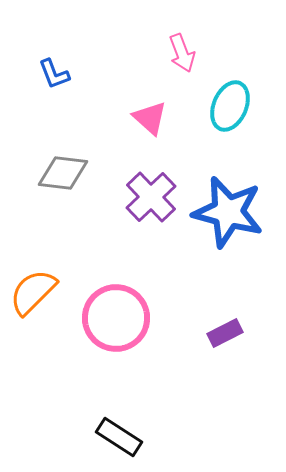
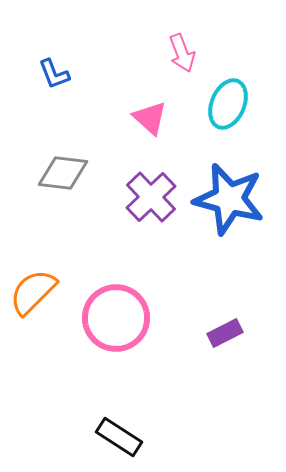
cyan ellipse: moved 2 px left, 2 px up
blue star: moved 1 px right, 13 px up
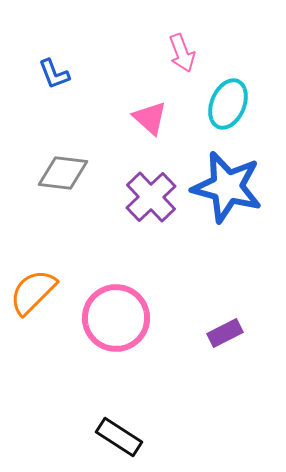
blue star: moved 2 px left, 12 px up
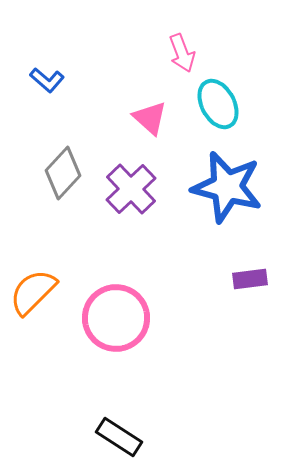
blue L-shape: moved 7 px left, 6 px down; rotated 28 degrees counterclockwise
cyan ellipse: moved 10 px left; rotated 51 degrees counterclockwise
gray diamond: rotated 54 degrees counterclockwise
purple cross: moved 20 px left, 8 px up
purple rectangle: moved 25 px right, 54 px up; rotated 20 degrees clockwise
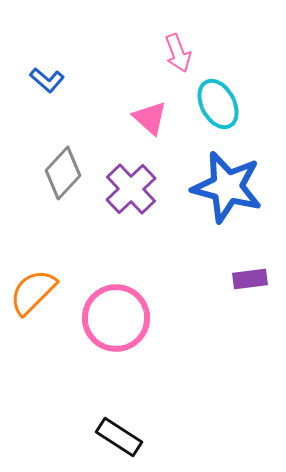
pink arrow: moved 4 px left
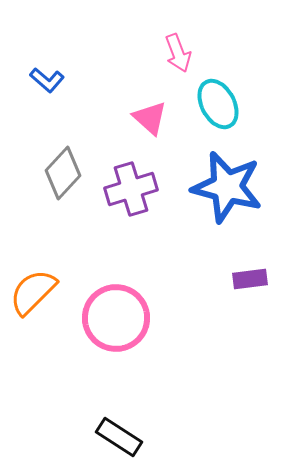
purple cross: rotated 27 degrees clockwise
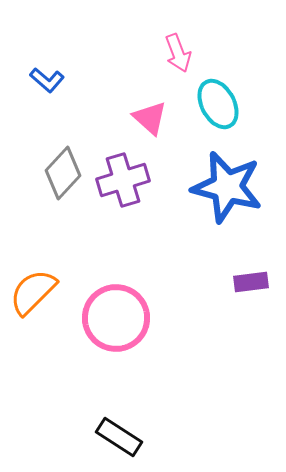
purple cross: moved 8 px left, 9 px up
purple rectangle: moved 1 px right, 3 px down
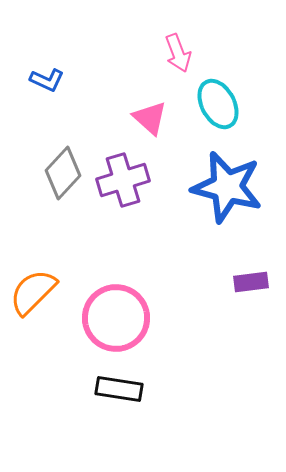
blue L-shape: rotated 16 degrees counterclockwise
black rectangle: moved 48 px up; rotated 24 degrees counterclockwise
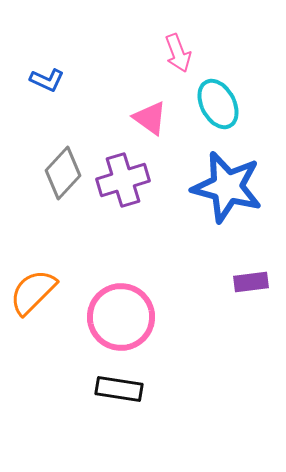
pink triangle: rotated 6 degrees counterclockwise
pink circle: moved 5 px right, 1 px up
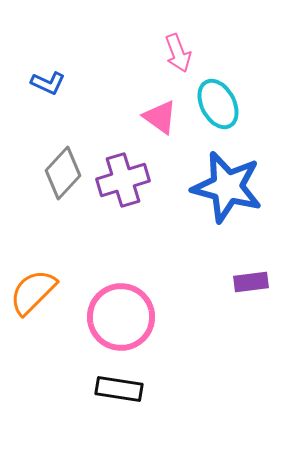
blue L-shape: moved 1 px right, 3 px down
pink triangle: moved 10 px right, 1 px up
